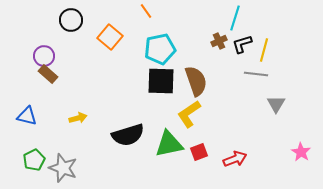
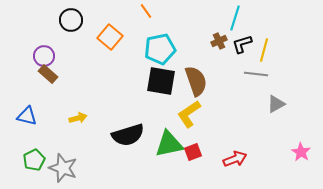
black square: rotated 8 degrees clockwise
gray triangle: rotated 30 degrees clockwise
red square: moved 6 px left
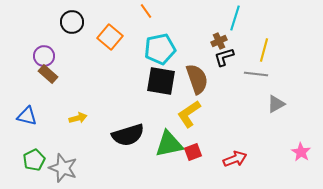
black circle: moved 1 px right, 2 px down
black L-shape: moved 18 px left, 13 px down
brown semicircle: moved 1 px right, 2 px up
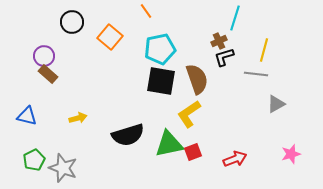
pink star: moved 10 px left, 2 px down; rotated 24 degrees clockwise
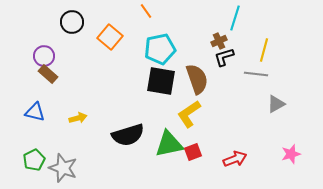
blue triangle: moved 8 px right, 4 px up
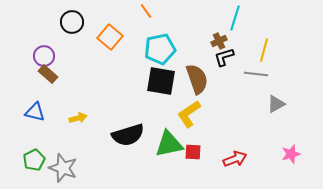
red square: rotated 24 degrees clockwise
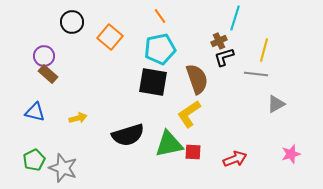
orange line: moved 14 px right, 5 px down
black square: moved 8 px left, 1 px down
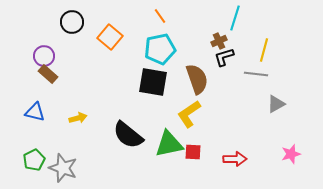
black semicircle: rotated 56 degrees clockwise
red arrow: rotated 20 degrees clockwise
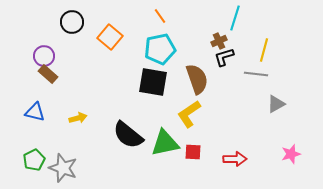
green triangle: moved 4 px left, 1 px up
